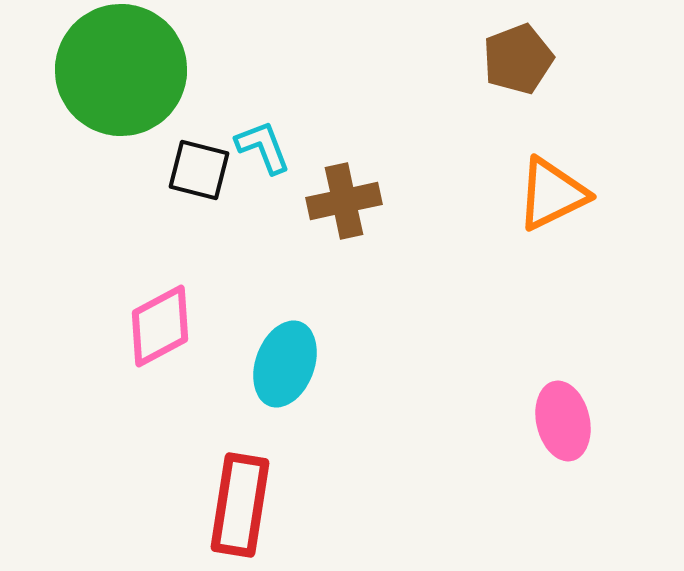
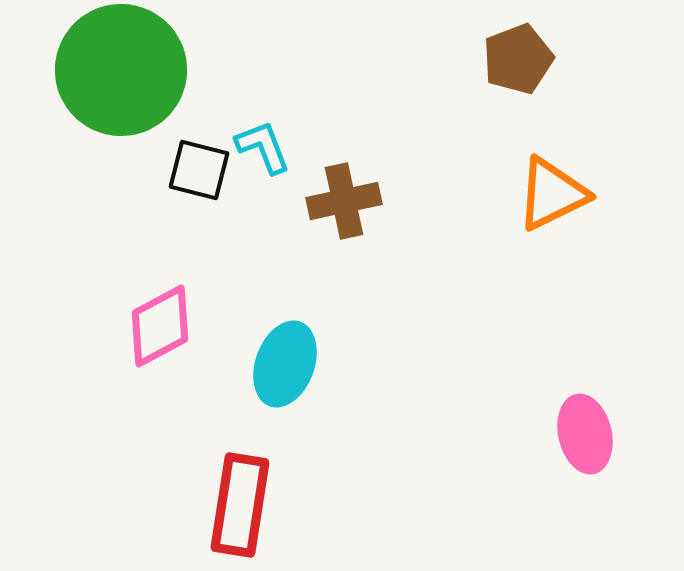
pink ellipse: moved 22 px right, 13 px down
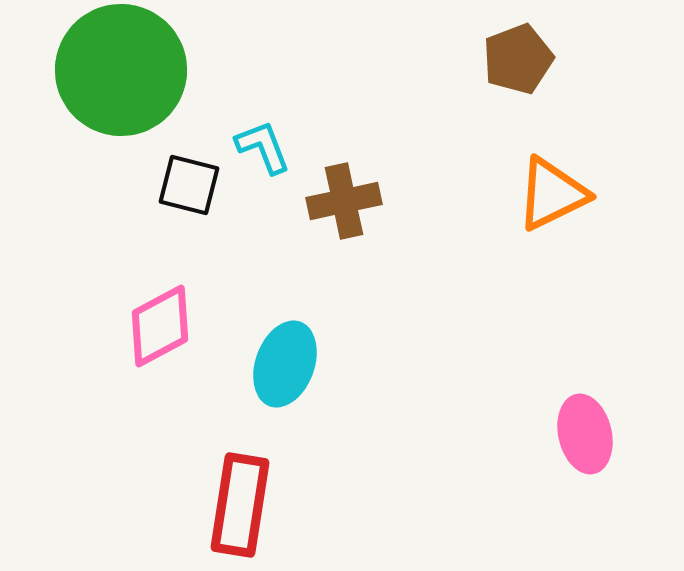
black square: moved 10 px left, 15 px down
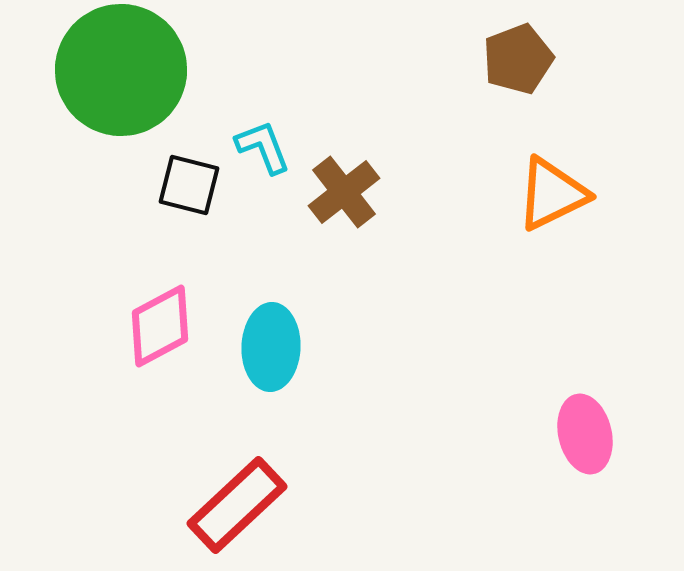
brown cross: moved 9 px up; rotated 26 degrees counterclockwise
cyan ellipse: moved 14 px left, 17 px up; rotated 18 degrees counterclockwise
red rectangle: moved 3 px left; rotated 38 degrees clockwise
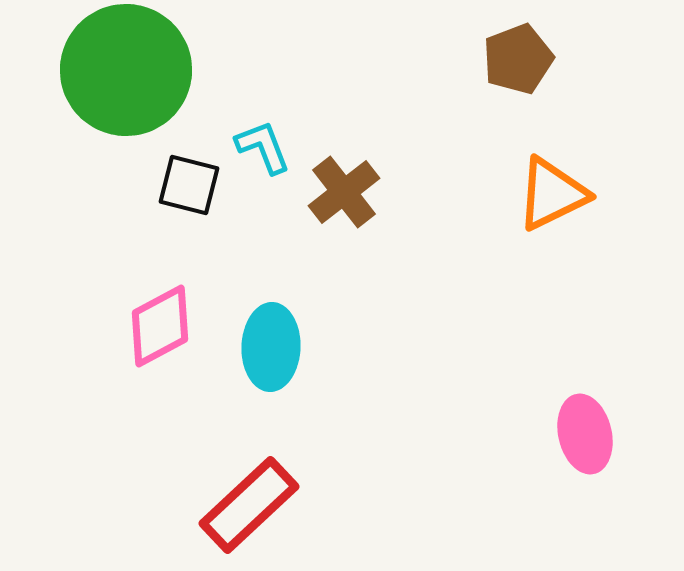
green circle: moved 5 px right
red rectangle: moved 12 px right
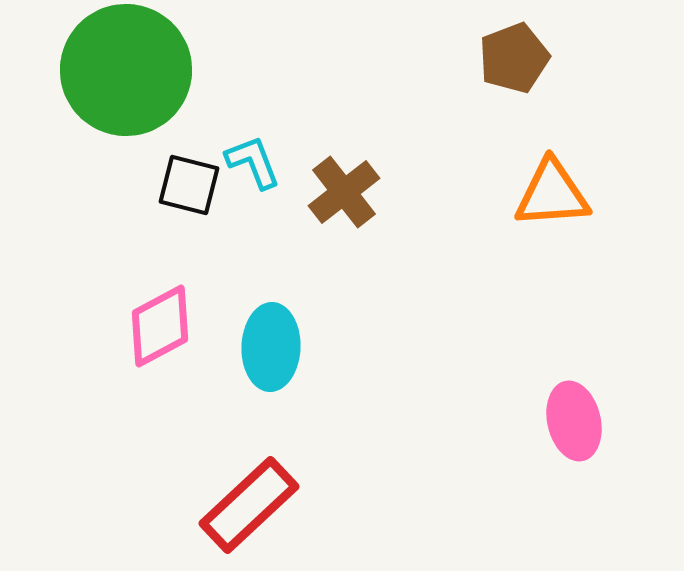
brown pentagon: moved 4 px left, 1 px up
cyan L-shape: moved 10 px left, 15 px down
orange triangle: rotated 22 degrees clockwise
pink ellipse: moved 11 px left, 13 px up
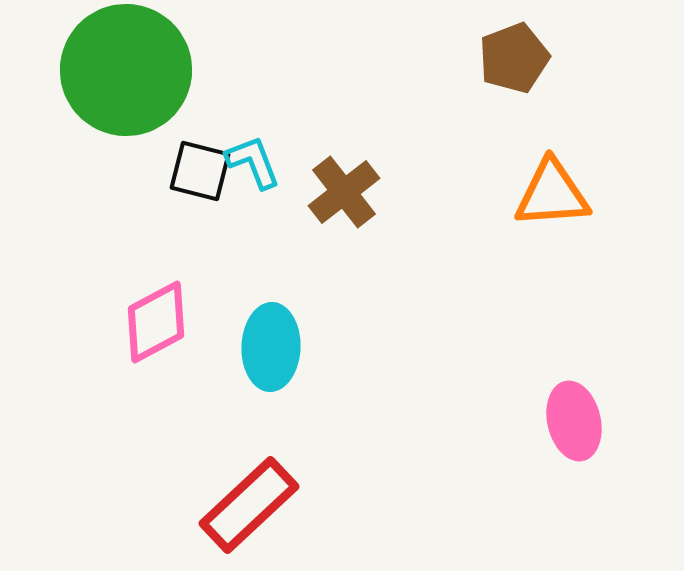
black square: moved 11 px right, 14 px up
pink diamond: moved 4 px left, 4 px up
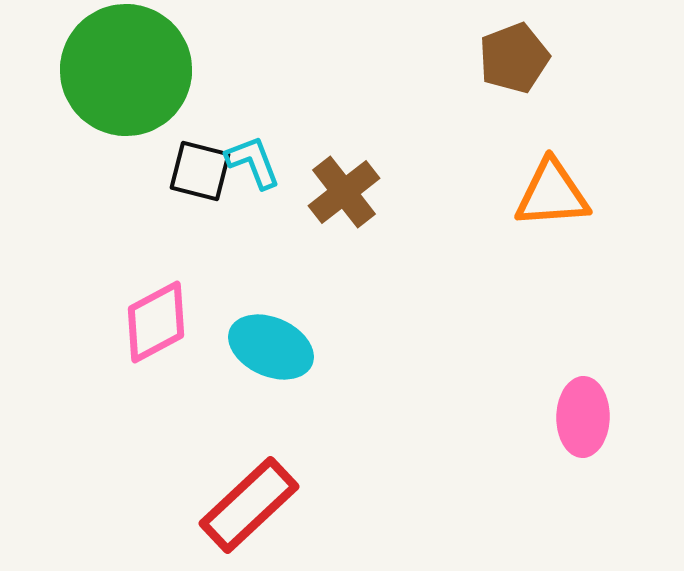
cyan ellipse: rotated 68 degrees counterclockwise
pink ellipse: moved 9 px right, 4 px up; rotated 14 degrees clockwise
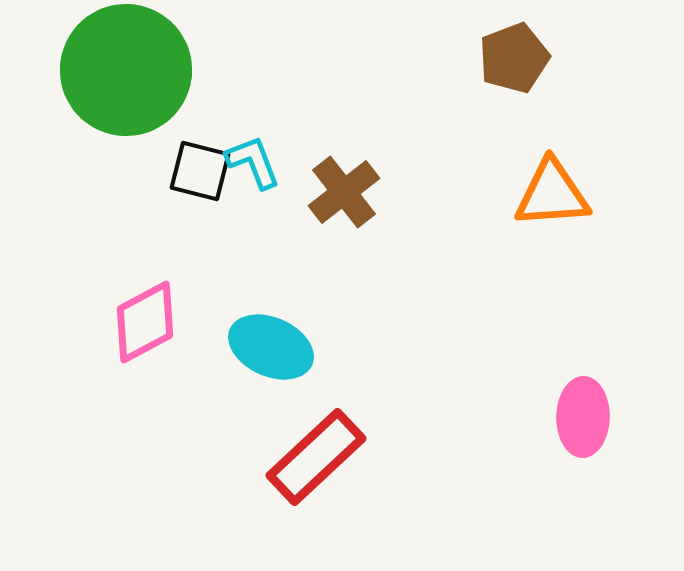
pink diamond: moved 11 px left
red rectangle: moved 67 px right, 48 px up
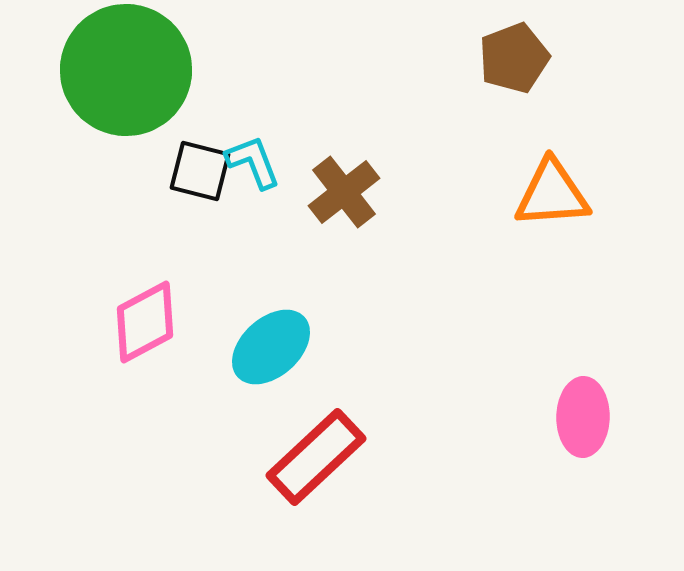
cyan ellipse: rotated 66 degrees counterclockwise
